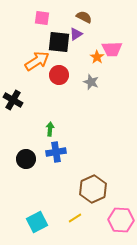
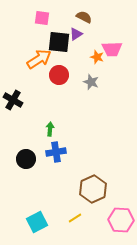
orange star: rotated 16 degrees counterclockwise
orange arrow: moved 2 px right, 2 px up
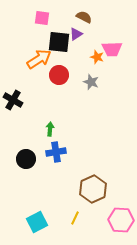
yellow line: rotated 32 degrees counterclockwise
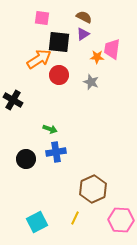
purple triangle: moved 7 px right
pink trapezoid: rotated 100 degrees clockwise
orange star: rotated 16 degrees counterclockwise
green arrow: rotated 104 degrees clockwise
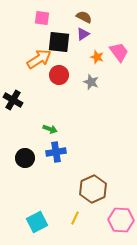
pink trapezoid: moved 7 px right, 3 px down; rotated 135 degrees clockwise
orange star: rotated 16 degrees clockwise
black circle: moved 1 px left, 1 px up
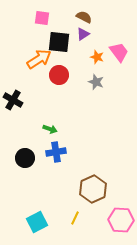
gray star: moved 5 px right
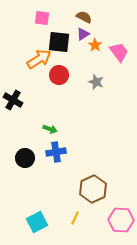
orange star: moved 2 px left, 12 px up; rotated 16 degrees clockwise
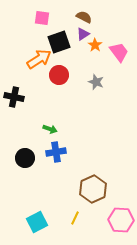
black square: rotated 25 degrees counterclockwise
black cross: moved 1 px right, 3 px up; rotated 18 degrees counterclockwise
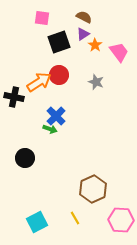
orange arrow: moved 23 px down
blue cross: moved 36 px up; rotated 36 degrees counterclockwise
yellow line: rotated 56 degrees counterclockwise
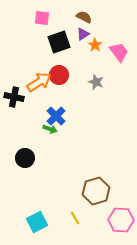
brown hexagon: moved 3 px right, 2 px down; rotated 8 degrees clockwise
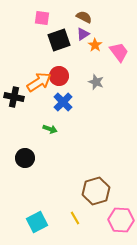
black square: moved 2 px up
red circle: moved 1 px down
blue cross: moved 7 px right, 14 px up
